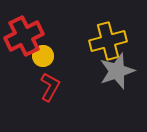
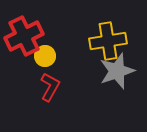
yellow cross: rotated 6 degrees clockwise
yellow circle: moved 2 px right
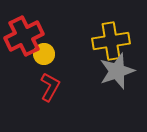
yellow cross: moved 3 px right
yellow circle: moved 1 px left, 2 px up
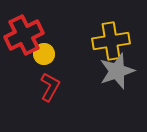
red cross: moved 1 px up
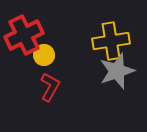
yellow circle: moved 1 px down
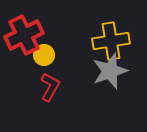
gray star: moved 7 px left
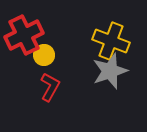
yellow cross: rotated 30 degrees clockwise
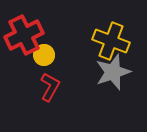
gray star: moved 3 px right, 1 px down
